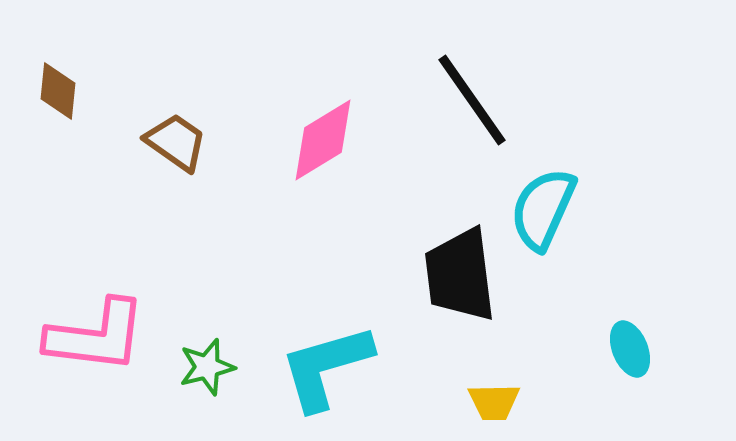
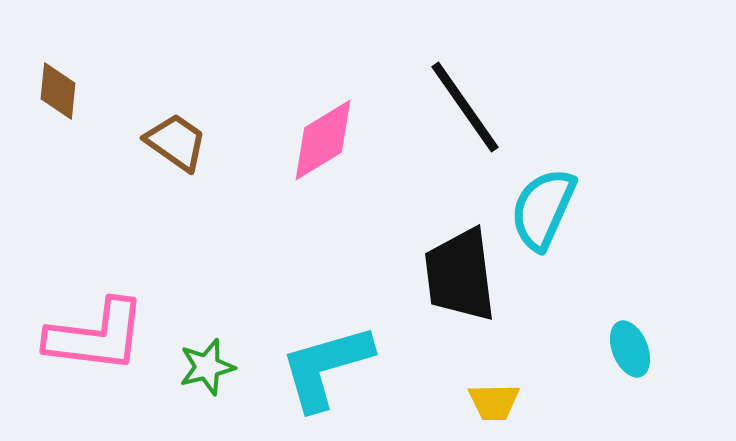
black line: moved 7 px left, 7 px down
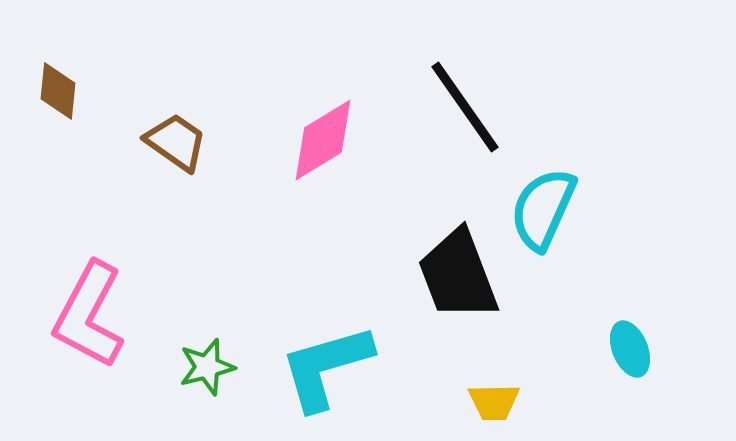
black trapezoid: moved 2 px left; rotated 14 degrees counterclockwise
pink L-shape: moved 7 px left, 21 px up; rotated 111 degrees clockwise
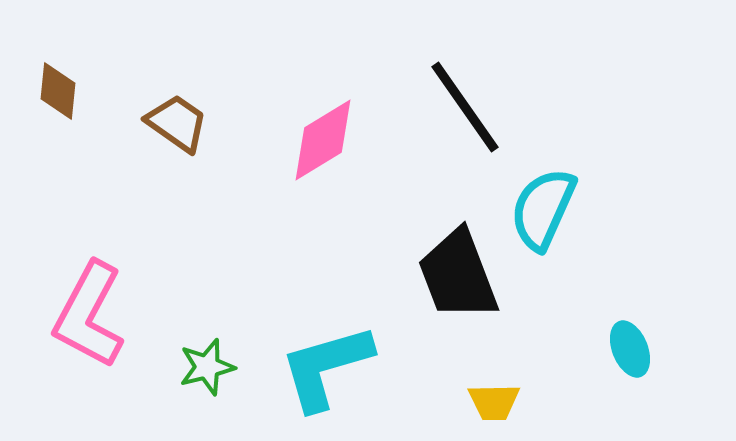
brown trapezoid: moved 1 px right, 19 px up
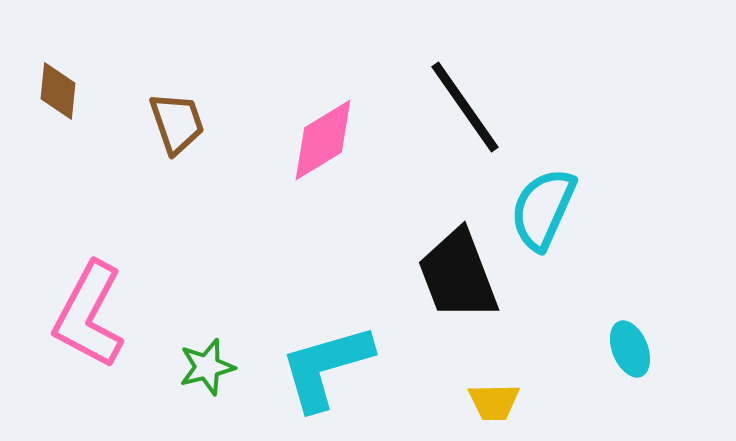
brown trapezoid: rotated 36 degrees clockwise
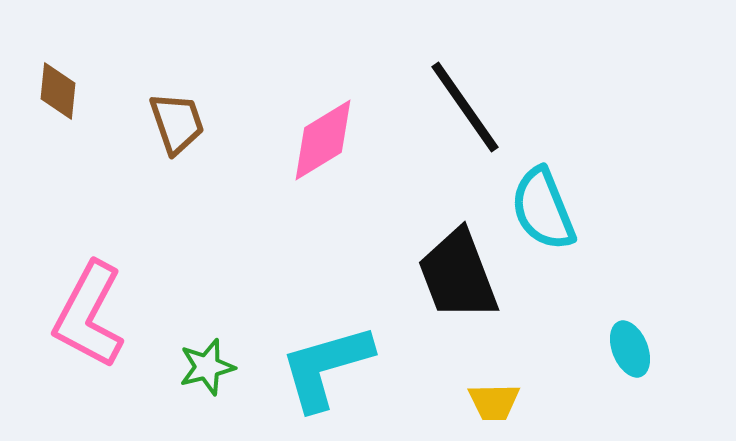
cyan semicircle: rotated 46 degrees counterclockwise
